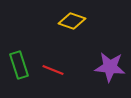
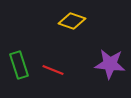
purple star: moved 3 px up
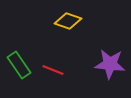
yellow diamond: moved 4 px left
green rectangle: rotated 16 degrees counterclockwise
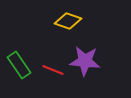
purple star: moved 25 px left, 3 px up
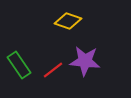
red line: rotated 60 degrees counterclockwise
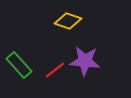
green rectangle: rotated 8 degrees counterclockwise
red line: moved 2 px right
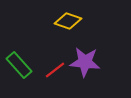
purple star: moved 1 px down
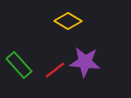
yellow diamond: rotated 12 degrees clockwise
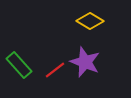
yellow diamond: moved 22 px right
purple star: rotated 16 degrees clockwise
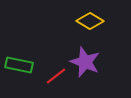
green rectangle: rotated 36 degrees counterclockwise
red line: moved 1 px right, 6 px down
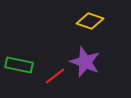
yellow diamond: rotated 12 degrees counterclockwise
red line: moved 1 px left
